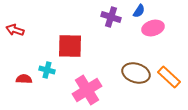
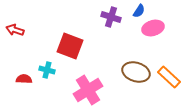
red square: rotated 20 degrees clockwise
brown ellipse: moved 1 px up
pink cross: moved 1 px right
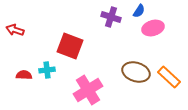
cyan cross: rotated 21 degrees counterclockwise
red semicircle: moved 4 px up
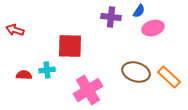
purple cross: rotated 12 degrees counterclockwise
red square: rotated 20 degrees counterclockwise
